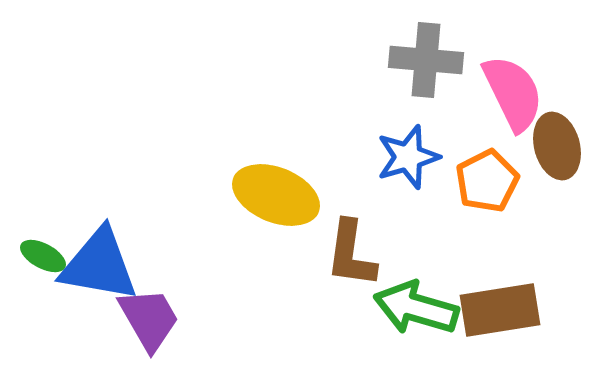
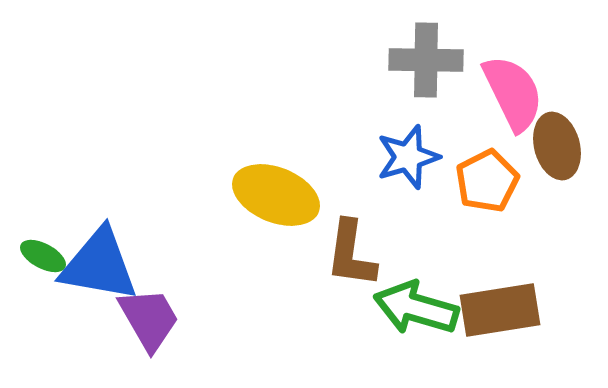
gray cross: rotated 4 degrees counterclockwise
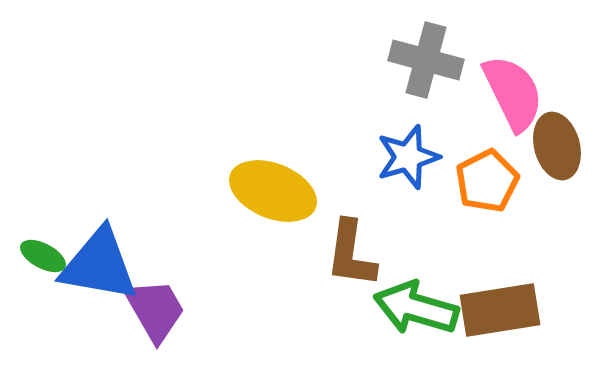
gray cross: rotated 14 degrees clockwise
yellow ellipse: moved 3 px left, 4 px up
purple trapezoid: moved 6 px right, 9 px up
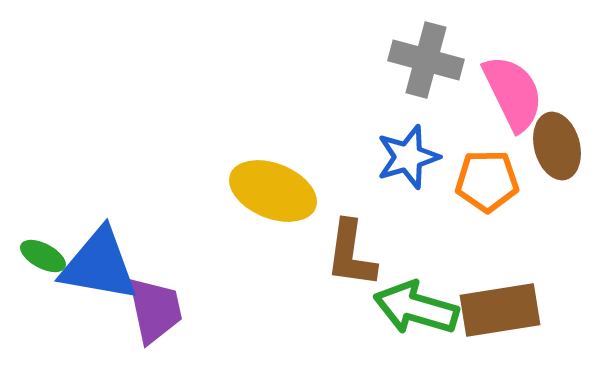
orange pentagon: rotated 26 degrees clockwise
purple trapezoid: rotated 18 degrees clockwise
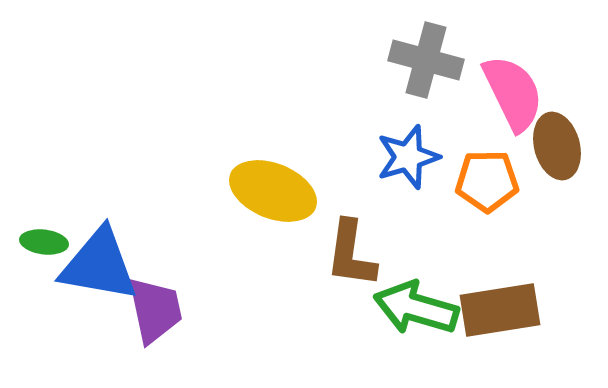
green ellipse: moved 1 px right, 14 px up; rotated 21 degrees counterclockwise
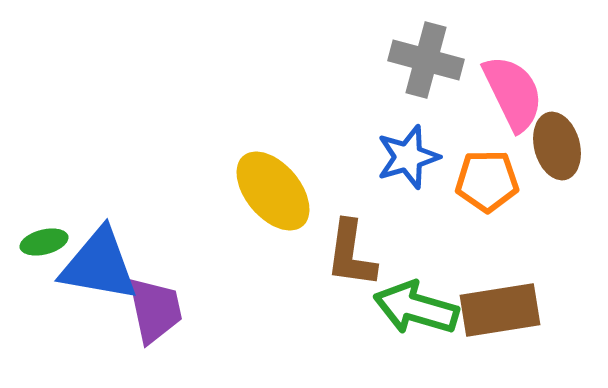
yellow ellipse: rotated 28 degrees clockwise
green ellipse: rotated 21 degrees counterclockwise
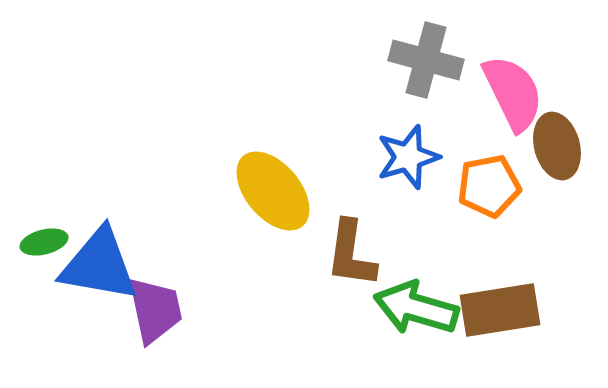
orange pentagon: moved 2 px right, 5 px down; rotated 10 degrees counterclockwise
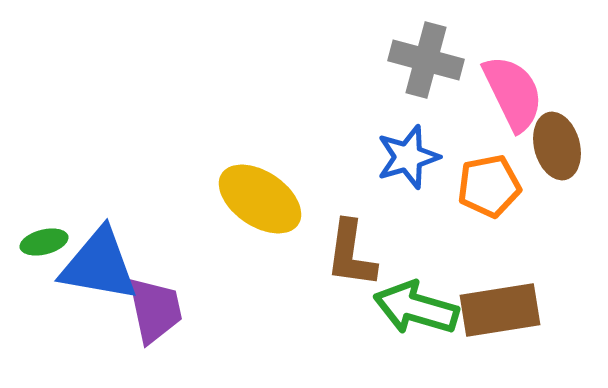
yellow ellipse: moved 13 px left, 8 px down; rotated 16 degrees counterclockwise
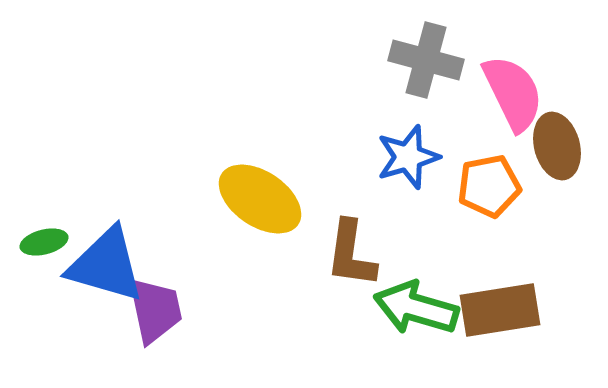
blue triangle: moved 7 px right; rotated 6 degrees clockwise
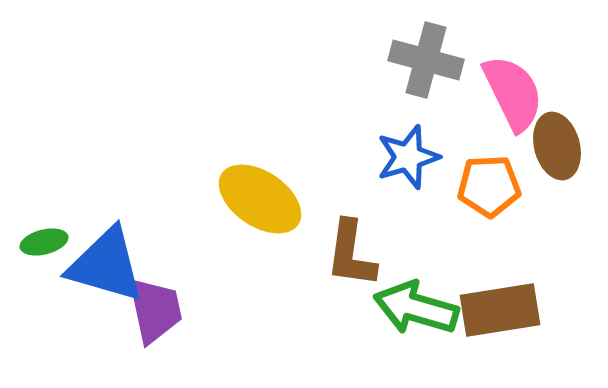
orange pentagon: rotated 8 degrees clockwise
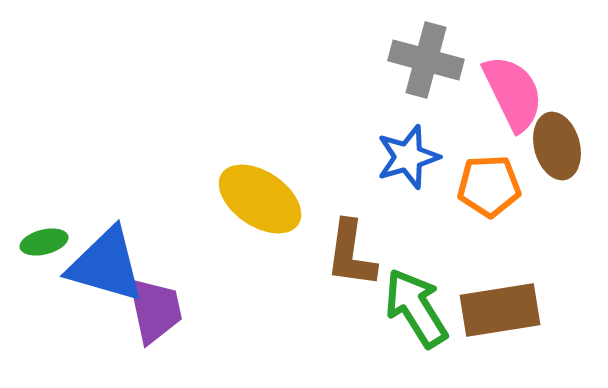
green arrow: rotated 42 degrees clockwise
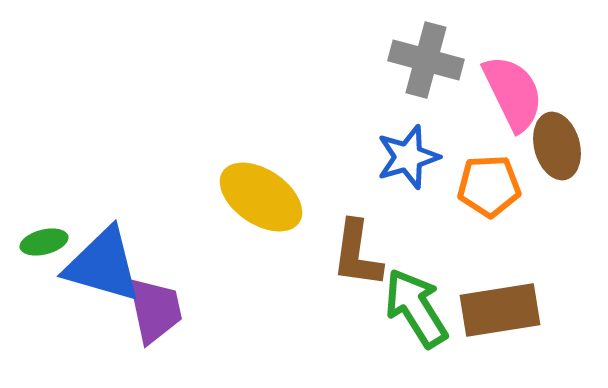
yellow ellipse: moved 1 px right, 2 px up
brown L-shape: moved 6 px right
blue triangle: moved 3 px left
